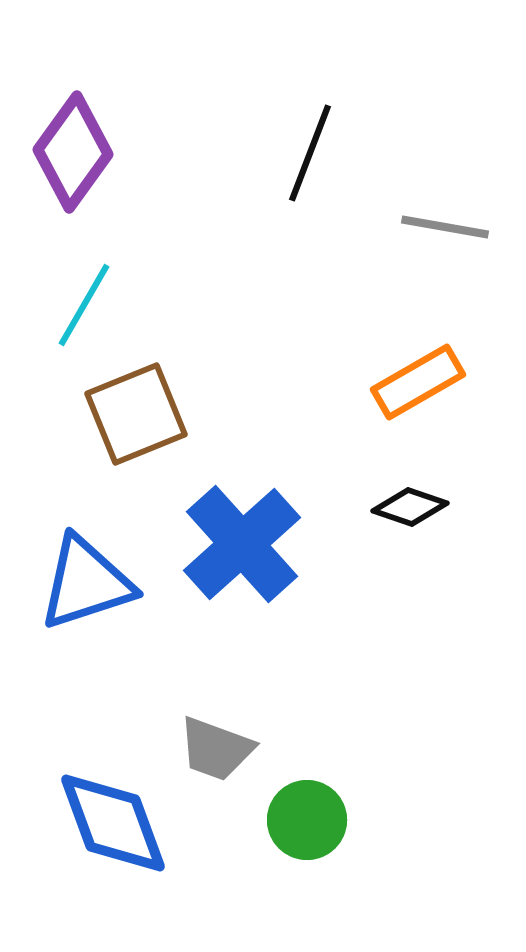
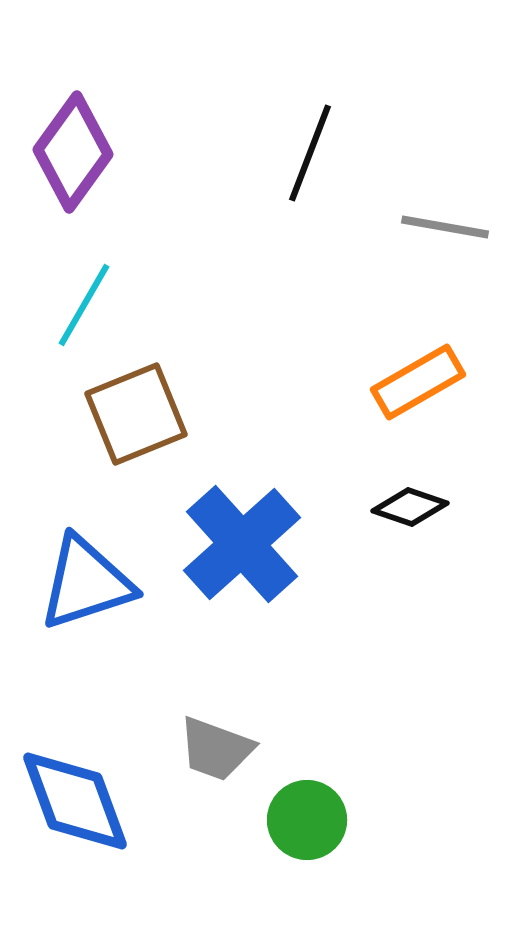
blue diamond: moved 38 px left, 22 px up
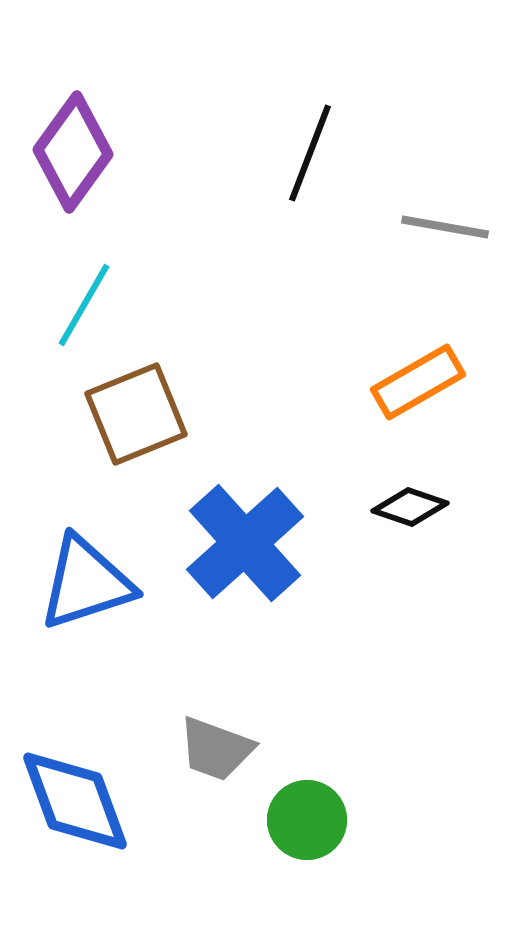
blue cross: moved 3 px right, 1 px up
